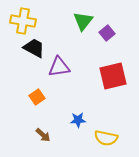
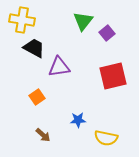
yellow cross: moved 1 px left, 1 px up
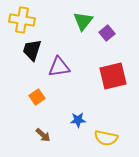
black trapezoid: moved 2 px left, 2 px down; rotated 100 degrees counterclockwise
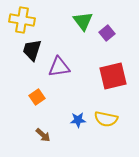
green triangle: rotated 15 degrees counterclockwise
yellow semicircle: moved 19 px up
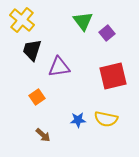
yellow cross: rotated 30 degrees clockwise
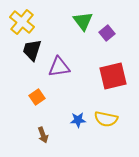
yellow cross: moved 2 px down
brown arrow: rotated 28 degrees clockwise
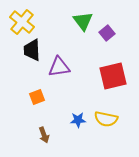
black trapezoid: rotated 20 degrees counterclockwise
orange square: rotated 14 degrees clockwise
brown arrow: moved 1 px right
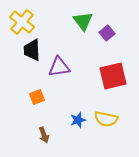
blue star: rotated 14 degrees counterclockwise
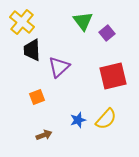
purple triangle: rotated 35 degrees counterclockwise
yellow semicircle: rotated 60 degrees counterclockwise
brown arrow: rotated 91 degrees counterclockwise
